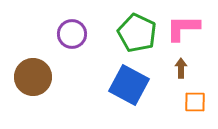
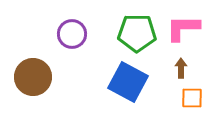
green pentagon: rotated 24 degrees counterclockwise
blue square: moved 1 px left, 3 px up
orange square: moved 3 px left, 4 px up
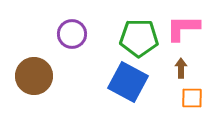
green pentagon: moved 2 px right, 5 px down
brown circle: moved 1 px right, 1 px up
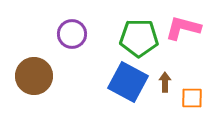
pink L-shape: rotated 15 degrees clockwise
brown arrow: moved 16 px left, 14 px down
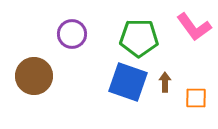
pink L-shape: moved 11 px right, 1 px up; rotated 141 degrees counterclockwise
blue square: rotated 9 degrees counterclockwise
orange square: moved 4 px right
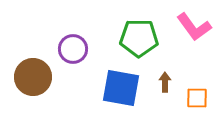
purple circle: moved 1 px right, 15 px down
brown circle: moved 1 px left, 1 px down
blue square: moved 7 px left, 6 px down; rotated 9 degrees counterclockwise
orange square: moved 1 px right
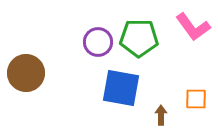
pink L-shape: moved 1 px left
purple circle: moved 25 px right, 7 px up
brown circle: moved 7 px left, 4 px up
brown arrow: moved 4 px left, 33 px down
orange square: moved 1 px left, 1 px down
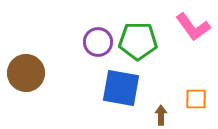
green pentagon: moved 1 px left, 3 px down
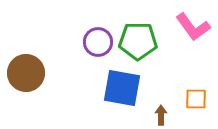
blue square: moved 1 px right
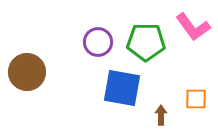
green pentagon: moved 8 px right, 1 px down
brown circle: moved 1 px right, 1 px up
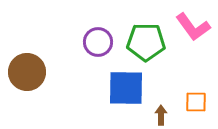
blue square: moved 4 px right; rotated 9 degrees counterclockwise
orange square: moved 3 px down
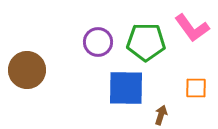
pink L-shape: moved 1 px left, 1 px down
brown circle: moved 2 px up
orange square: moved 14 px up
brown arrow: rotated 18 degrees clockwise
